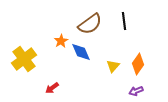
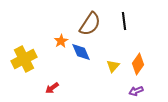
brown semicircle: rotated 20 degrees counterclockwise
yellow cross: rotated 10 degrees clockwise
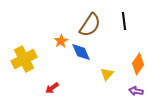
brown semicircle: moved 1 px down
yellow triangle: moved 6 px left, 8 px down
purple arrow: rotated 32 degrees clockwise
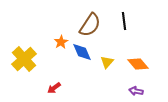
orange star: moved 1 px down
blue diamond: moved 1 px right
yellow cross: rotated 15 degrees counterclockwise
orange diamond: rotated 75 degrees counterclockwise
yellow triangle: moved 12 px up
red arrow: moved 2 px right
